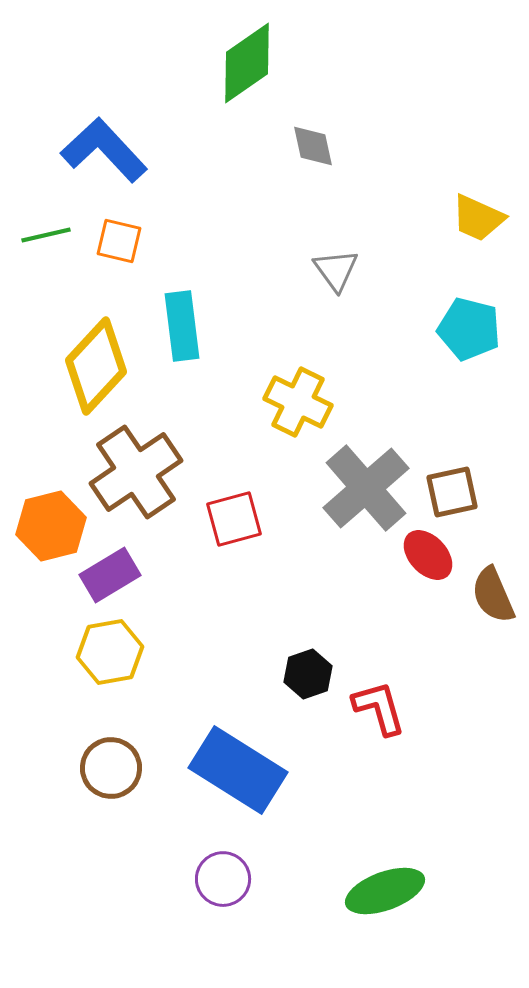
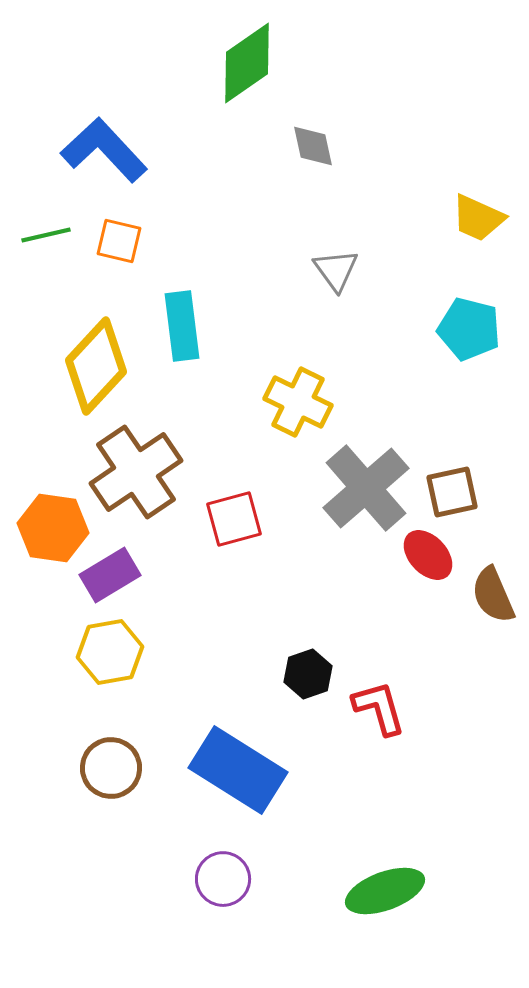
orange hexagon: moved 2 px right, 2 px down; rotated 22 degrees clockwise
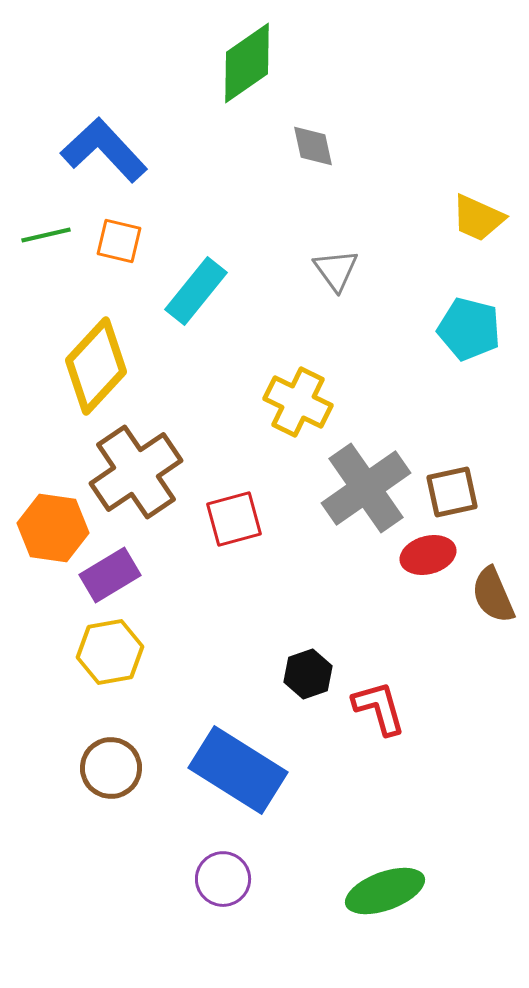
cyan rectangle: moved 14 px right, 35 px up; rotated 46 degrees clockwise
gray cross: rotated 6 degrees clockwise
red ellipse: rotated 62 degrees counterclockwise
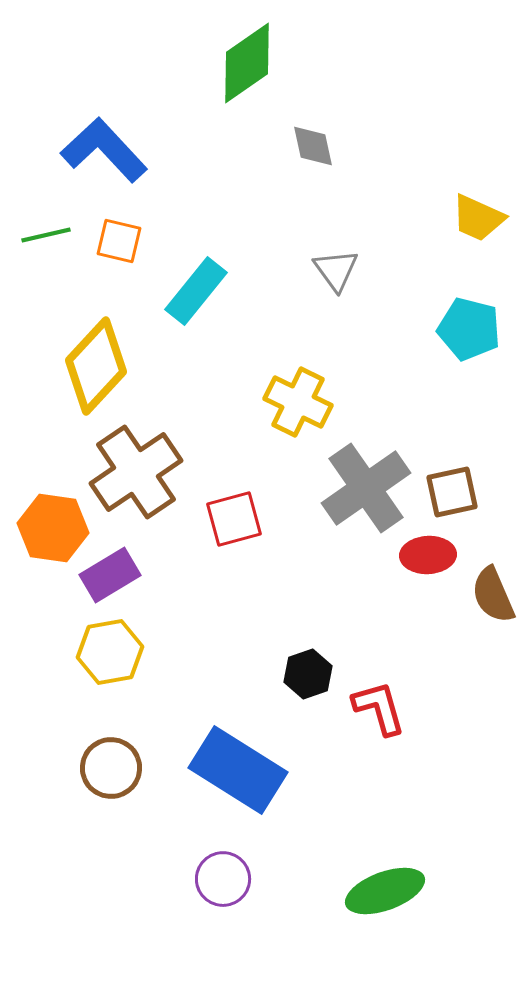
red ellipse: rotated 12 degrees clockwise
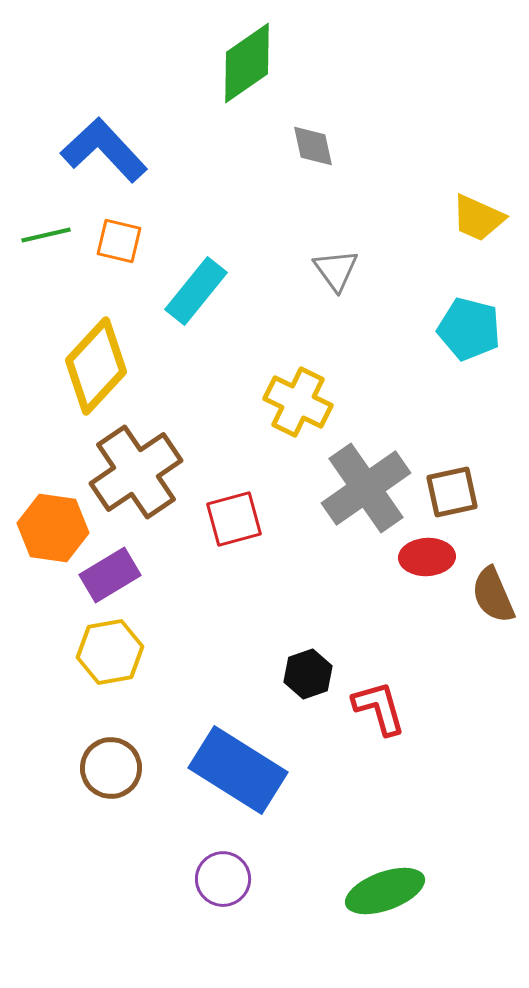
red ellipse: moved 1 px left, 2 px down
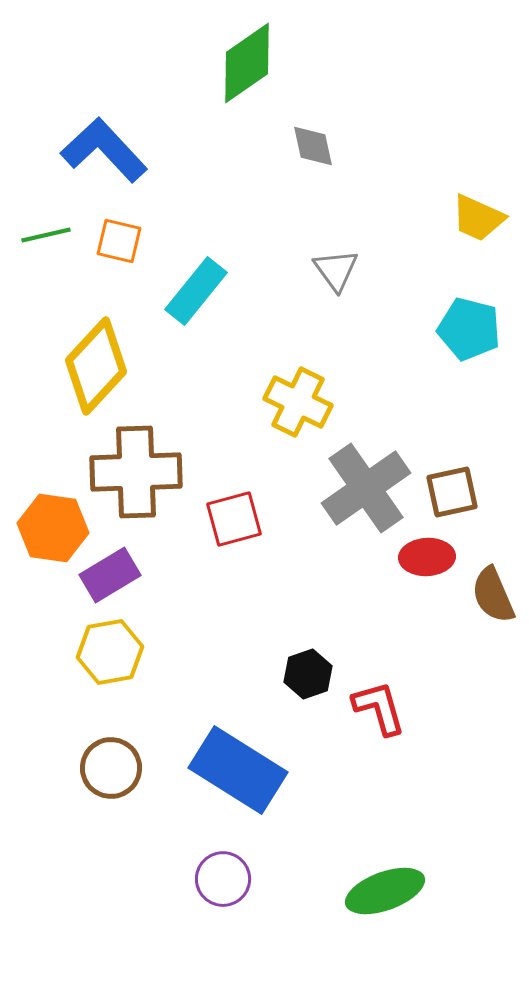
brown cross: rotated 32 degrees clockwise
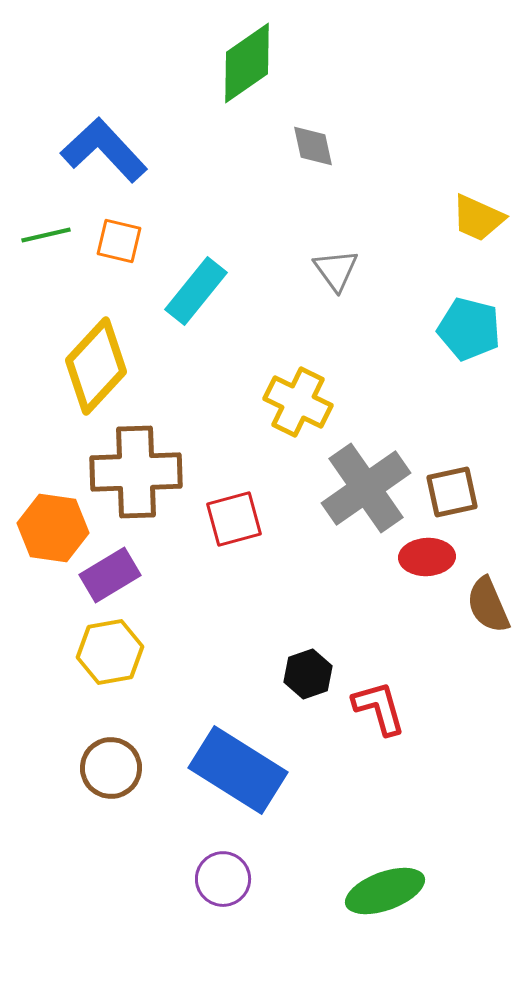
brown semicircle: moved 5 px left, 10 px down
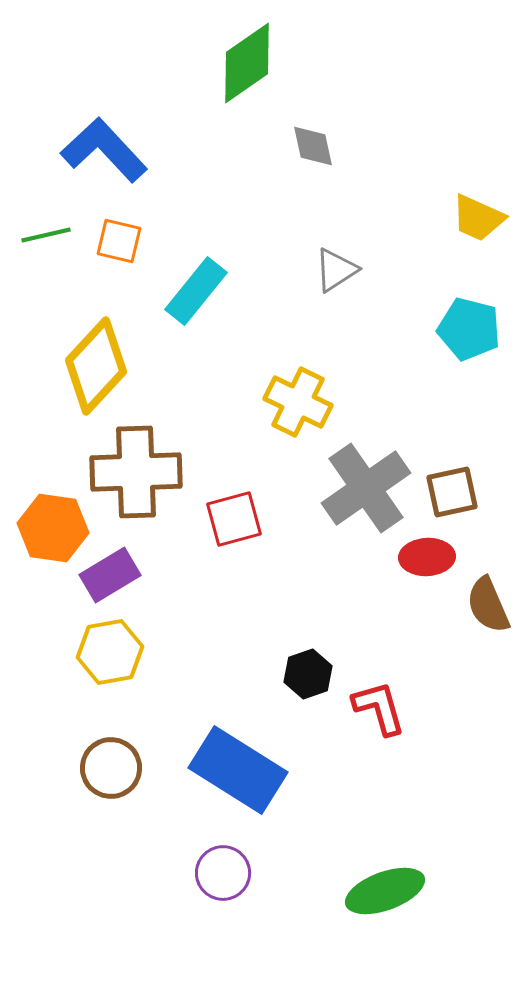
gray triangle: rotated 33 degrees clockwise
purple circle: moved 6 px up
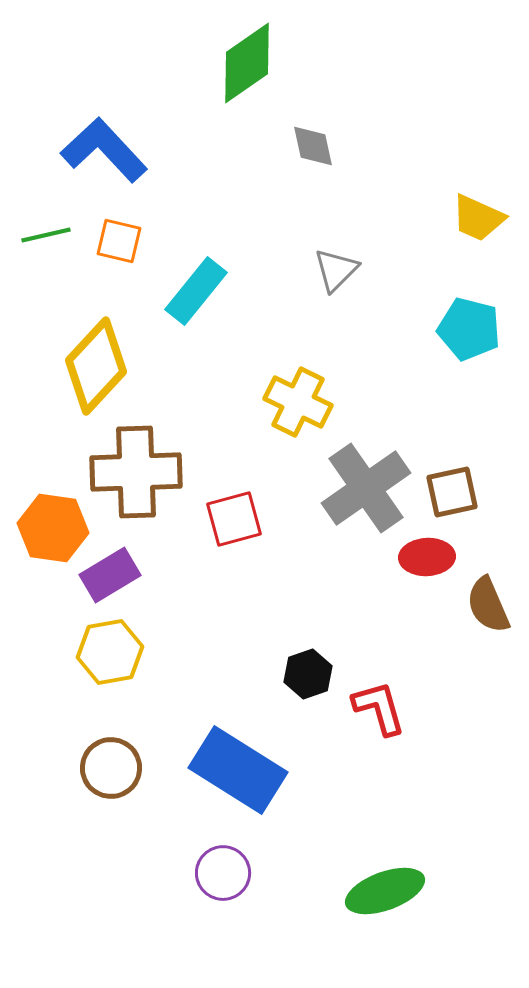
gray triangle: rotated 12 degrees counterclockwise
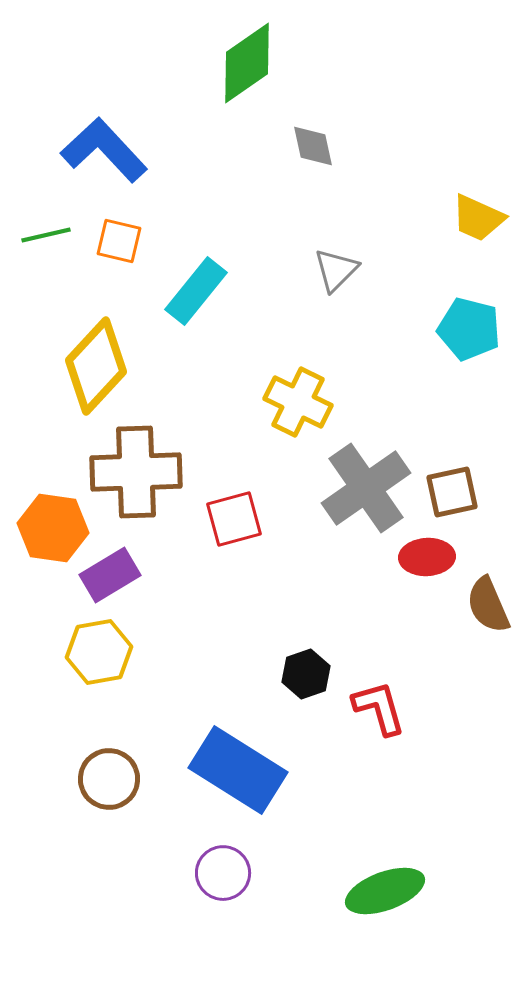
yellow hexagon: moved 11 px left
black hexagon: moved 2 px left
brown circle: moved 2 px left, 11 px down
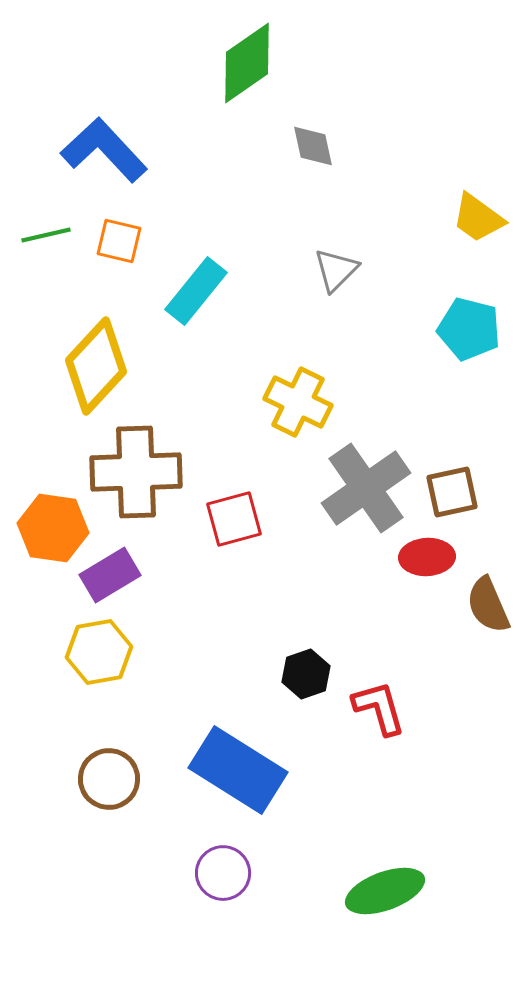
yellow trapezoid: rotated 12 degrees clockwise
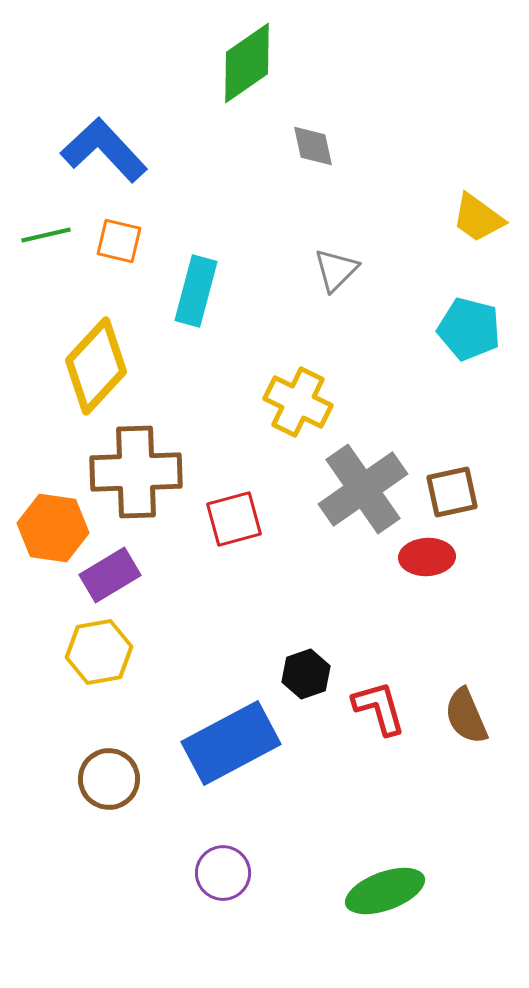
cyan rectangle: rotated 24 degrees counterclockwise
gray cross: moved 3 px left, 1 px down
brown semicircle: moved 22 px left, 111 px down
blue rectangle: moved 7 px left, 27 px up; rotated 60 degrees counterclockwise
